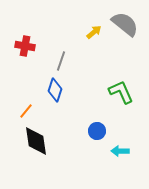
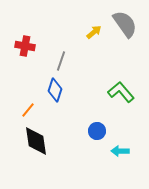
gray semicircle: rotated 16 degrees clockwise
green L-shape: rotated 16 degrees counterclockwise
orange line: moved 2 px right, 1 px up
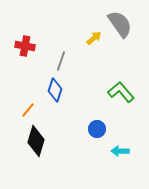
gray semicircle: moved 5 px left
yellow arrow: moved 6 px down
blue circle: moved 2 px up
black diamond: rotated 24 degrees clockwise
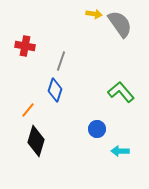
yellow arrow: moved 24 px up; rotated 49 degrees clockwise
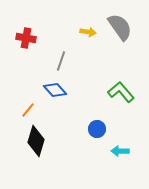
yellow arrow: moved 6 px left, 18 px down
gray semicircle: moved 3 px down
red cross: moved 1 px right, 8 px up
blue diamond: rotated 60 degrees counterclockwise
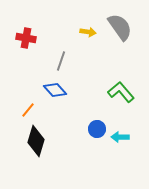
cyan arrow: moved 14 px up
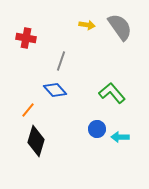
yellow arrow: moved 1 px left, 7 px up
green L-shape: moved 9 px left, 1 px down
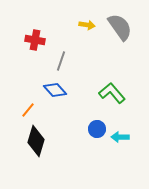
red cross: moved 9 px right, 2 px down
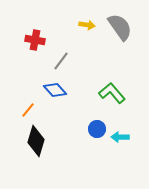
gray line: rotated 18 degrees clockwise
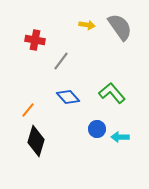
blue diamond: moved 13 px right, 7 px down
